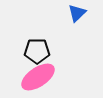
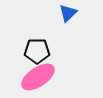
blue triangle: moved 9 px left
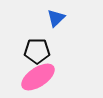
blue triangle: moved 12 px left, 5 px down
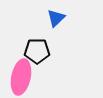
pink ellipse: moved 17 px left; rotated 44 degrees counterclockwise
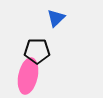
pink ellipse: moved 7 px right, 1 px up
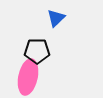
pink ellipse: moved 1 px down
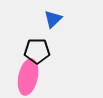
blue triangle: moved 3 px left, 1 px down
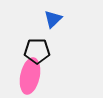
pink ellipse: moved 2 px right, 1 px up
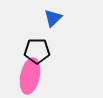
blue triangle: moved 1 px up
